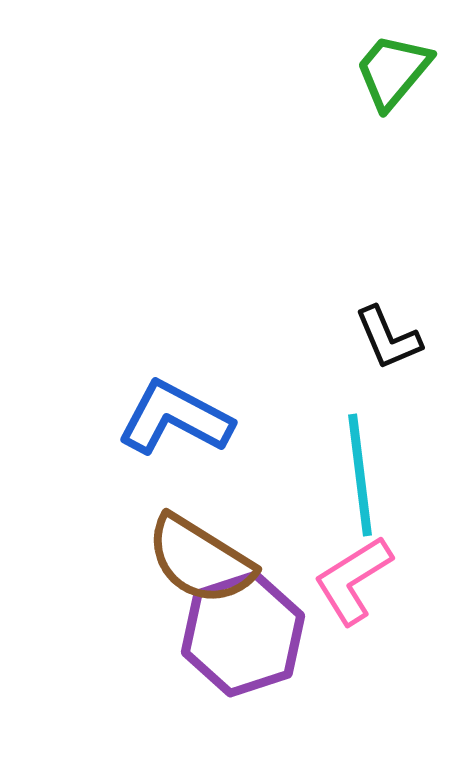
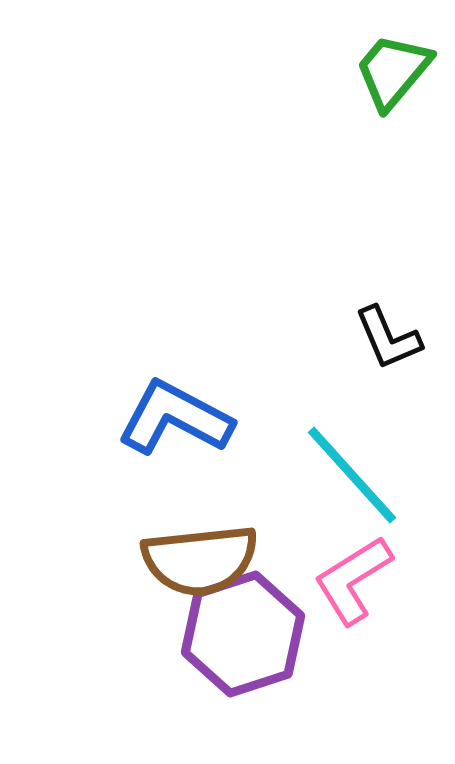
cyan line: moved 8 px left; rotated 35 degrees counterclockwise
brown semicircle: rotated 38 degrees counterclockwise
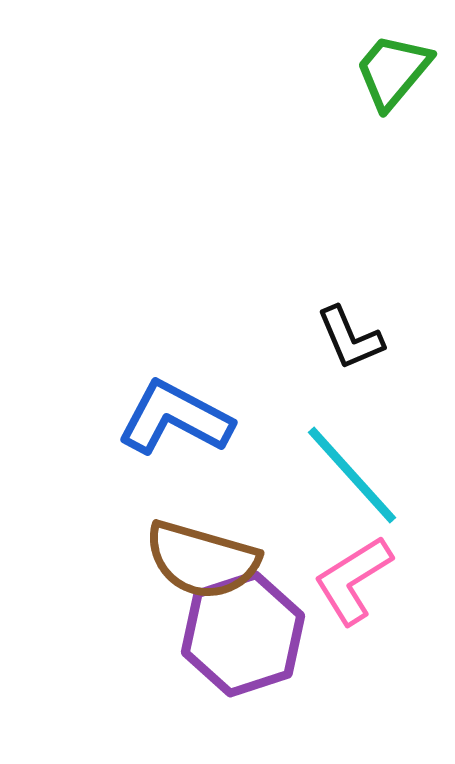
black L-shape: moved 38 px left
brown semicircle: moved 2 px right; rotated 22 degrees clockwise
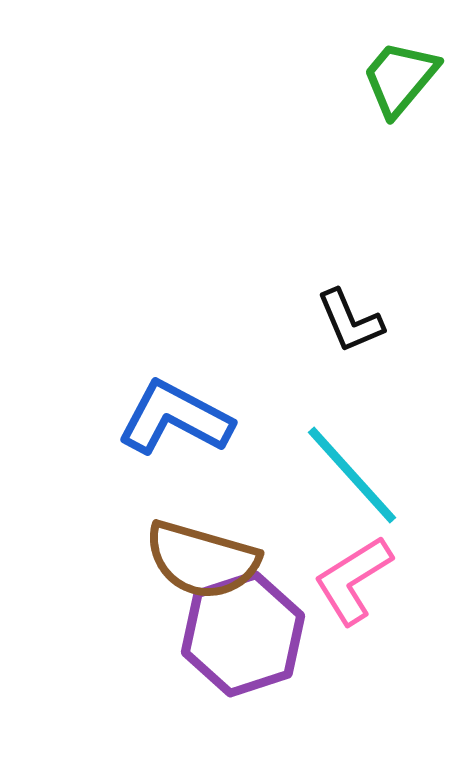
green trapezoid: moved 7 px right, 7 px down
black L-shape: moved 17 px up
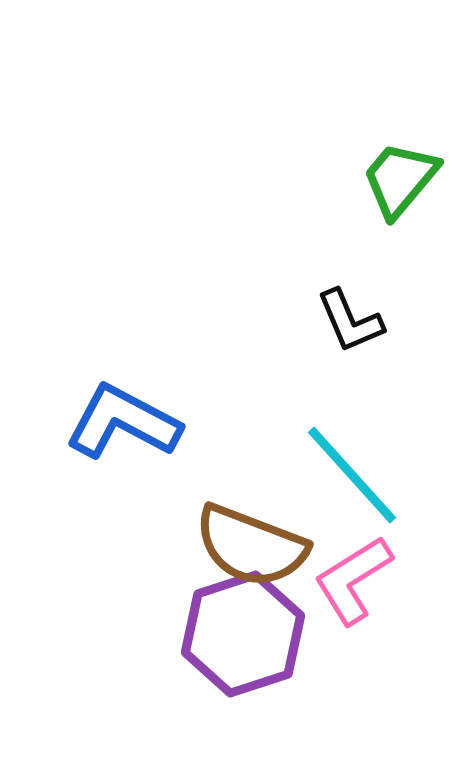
green trapezoid: moved 101 px down
blue L-shape: moved 52 px left, 4 px down
brown semicircle: moved 49 px right, 14 px up; rotated 5 degrees clockwise
